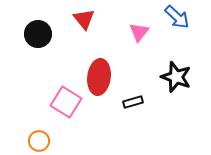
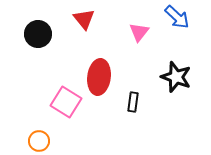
black rectangle: rotated 66 degrees counterclockwise
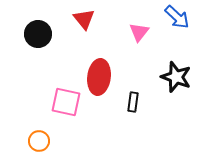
pink square: rotated 20 degrees counterclockwise
